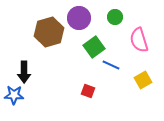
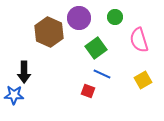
brown hexagon: rotated 20 degrees counterclockwise
green square: moved 2 px right, 1 px down
blue line: moved 9 px left, 9 px down
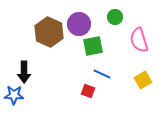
purple circle: moved 6 px down
green square: moved 3 px left, 2 px up; rotated 25 degrees clockwise
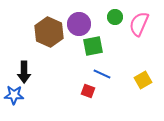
pink semicircle: moved 16 px up; rotated 40 degrees clockwise
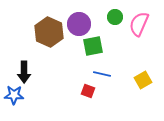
blue line: rotated 12 degrees counterclockwise
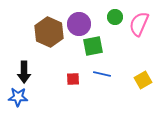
red square: moved 15 px left, 12 px up; rotated 24 degrees counterclockwise
blue star: moved 4 px right, 2 px down
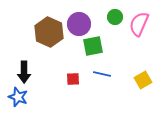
blue star: rotated 18 degrees clockwise
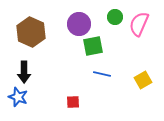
brown hexagon: moved 18 px left
red square: moved 23 px down
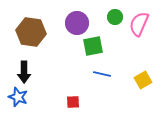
purple circle: moved 2 px left, 1 px up
brown hexagon: rotated 16 degrees counterclockwise
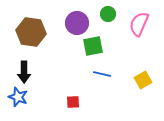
green circle: moved 7 px left, 3 px up
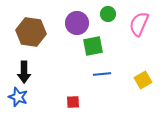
blue line: rotated 18 degrees counterclockwise
